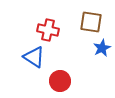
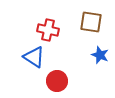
blue star: moved 2 px left, 7 px down; rotated 24 degrees counterclockwise
red circle: moved 3 px left
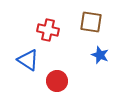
blue triangle: moved 6 px left, 3 px down
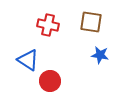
red cross: moved 5 px up
blue star: rotated 12 degrees counterclockwise
red circle: moved 7 px left
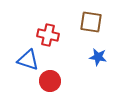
red cross: moved 10 px down
blue star: moved 2 px left, 2 px down
blue triangle: rotated 15 degrees counterclockwise
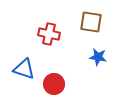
red cross: moved 1 px right, 1 px up
blue triangle: moved 4 px left, 9 px down
red circle: moved 4 px right, 3 px down
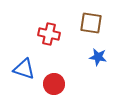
brown square: moved 1 px down
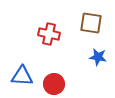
blue triangle: moved 2 px left, 7 px down; rotated 15 degrees counterclockwise
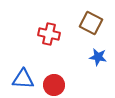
brown square: rotated 20 degrees clockwise
blue triangle: moved 1 px right, 3 px down
red circle: moved 1 px down
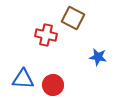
brown square: moved 18 px left, 5 px up
red cross: moved 3 px left, 1 px down
red circle: moved 1 px left
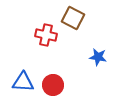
blue triangle: moved 3 px down
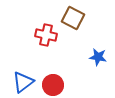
blue triangle: rotated 40 degrees counterclockwise
